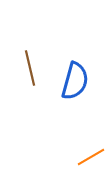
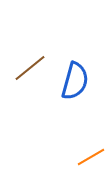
brown line: rotated 64 degrees clockwise
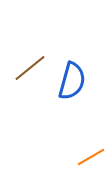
blue semicircle: moved 3 px left
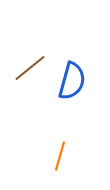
orange line: moved 31 px left, 1 px up; rotated 44 degrees counterclockwise
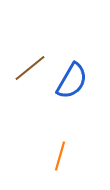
blue semicircle: rotated 15 degrees clockwise
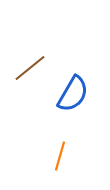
blue semicircle: moved 1 px right, 13 px down
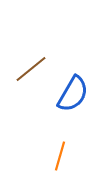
brown line: moved 1 px right, 1 px down
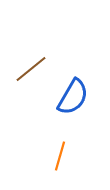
blue semicircle: moved 3 px down
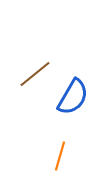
brown line: moved 4 px right, 5 px down
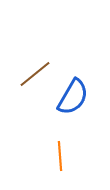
orange line: rotated 20 degrees counterclockwise
